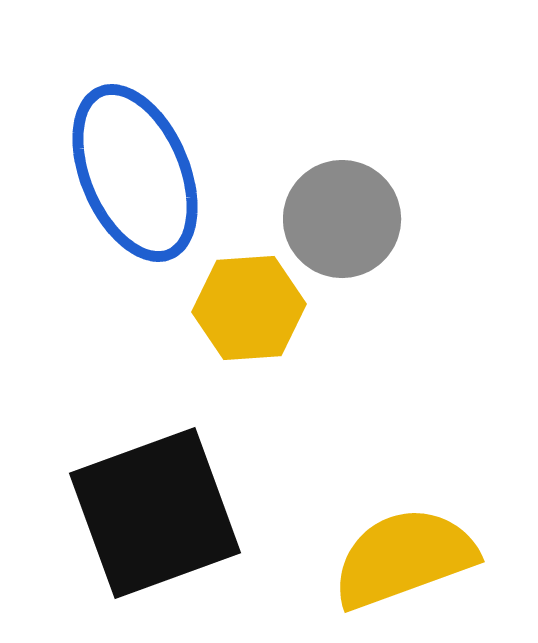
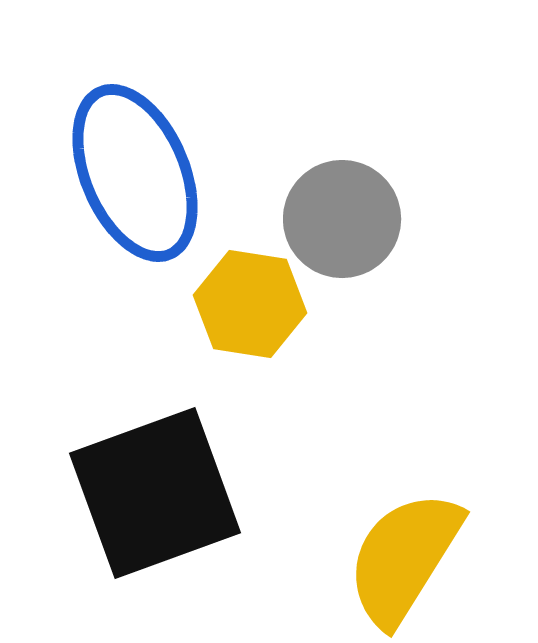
yellow hexagon: moved 1 px right, 4 px up; rotated 13 degrees clockwise
black square: moved 20 px up
yellow semicircle: rotated 38 degrees counterclockwise
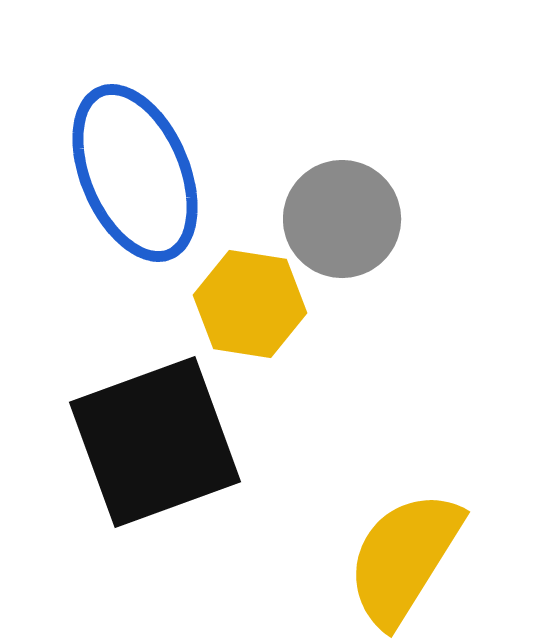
black square: moved 51 px up
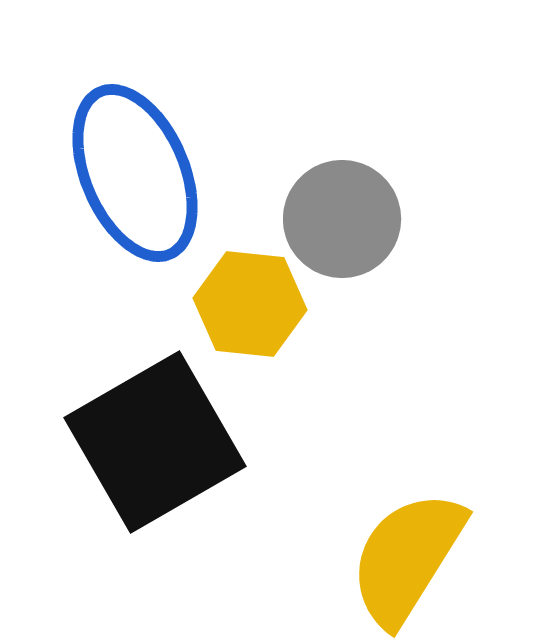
yellow hexagon: rotated 3 degrees counterclockwise
black square: rotated 10 degrees counterclockwise
yellow semicircle: moved 3 px right
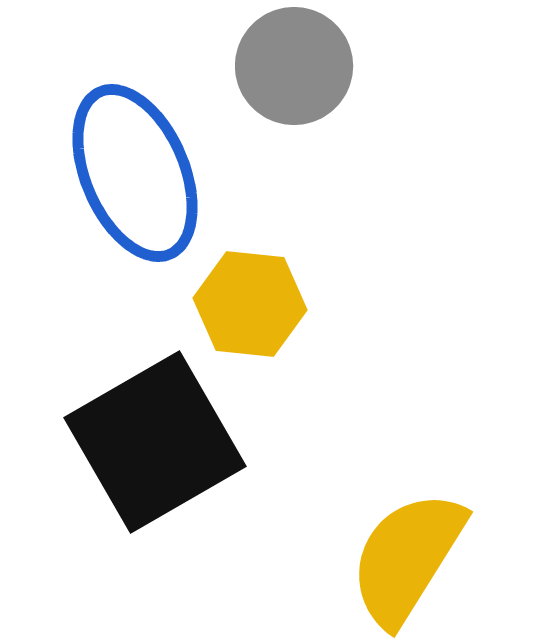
gray circle: moved 48 px left, 153 px up
